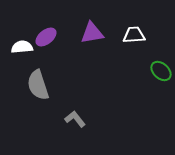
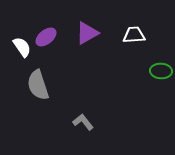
purple triangle: moved 5 px left; rotated 20 degrees counterclockwise
white semicircle: rotated 60 degrees clockwise
green ellipse: rotated 40 degrees counterclockwise
gray L-shape: moved 8 px right, 3 px down
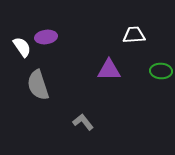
purple triangle: moved 22 px right, 37 px down; rotated 30 degrees clockwise
purple ellipse: rotated 30 degrees clockwise
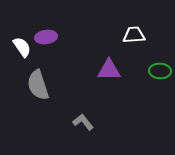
green ellipse: moved 1 px left
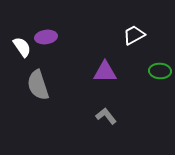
white trapezoid: rotated 25 degrees counterclockwise
purple triangle: moved 4 px left, 2 px down
gray L-shape: moved 23 px right, 6 px up
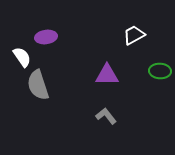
white semicircle: moved 10 px down
purple triangle: moved 2 px right, 3 px down
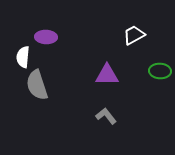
purple ellipse: rotated 10 degrees clockwise
white semicircle: moved 1 px right; rotated 140 degrees counterclockwise
gray semicircle: moved 1 px left
